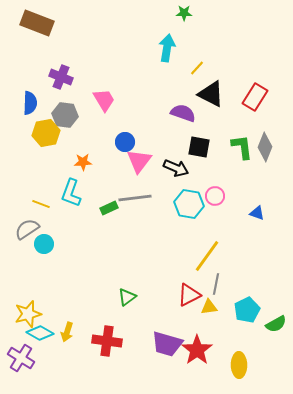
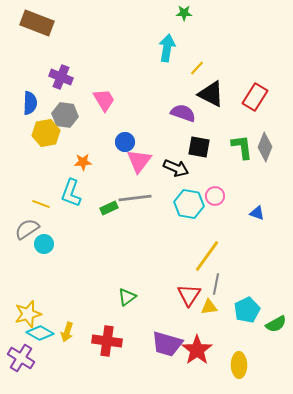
red triangle at (189, 295): rotated 30 degrees counterclockwise
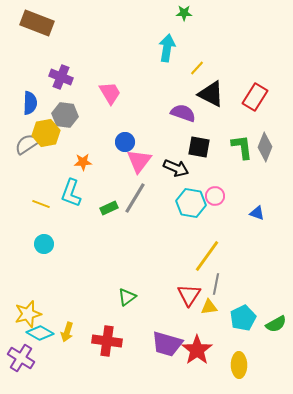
pink trapezoid at (104, 100): moved 6 px right, 7 px up
gray line at (135, 198): rotated 52 degrees counterclockwise
cyan hexagon at (189, 204): moved 2 px right, 1 px up
gray semicircle at (27, 229): moved 85 px up
cyan pentagon at (247, 310): moved 4 px left, 8 px down
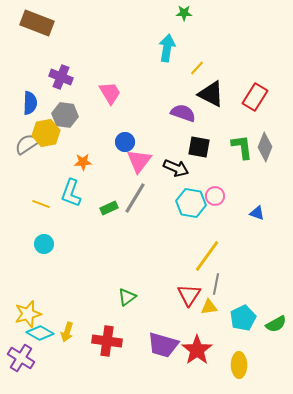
purple trapezoid at (167, 344): moved 4 px left, 1 px down
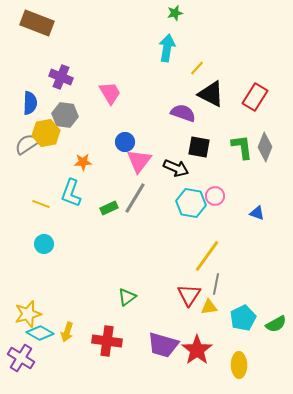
green star at (184, 13): moved 9 px left; rotated 14 degrees counterclockwise
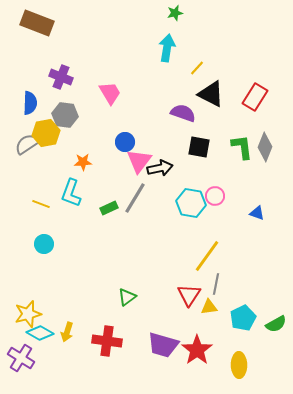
black arrow at (176, 168): moved 16 px left; rotated 35 degrees counterclockwise
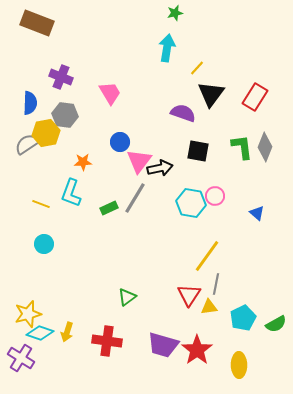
black triangle at (211, 94): rotated 40 degrees clockwise
blue circle at (125, 142): moved 5 px left
black square at (199, 147): moved 1 px left, 4 px down
blue triangle at (257, 213): rotated 21 degrees clockwise
cyan diamond at (40, 333): rotated 12 degrees counterclockwise
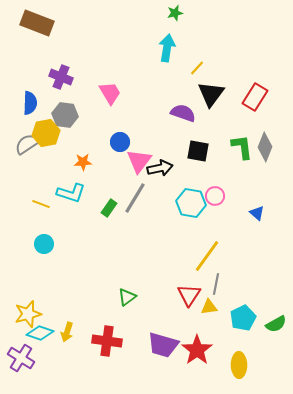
cyan L-shape at (71, 193): rotated 92 degrees counterclockwise
green rectangle at (109, 208): rotated 30 degrees counterclockwise
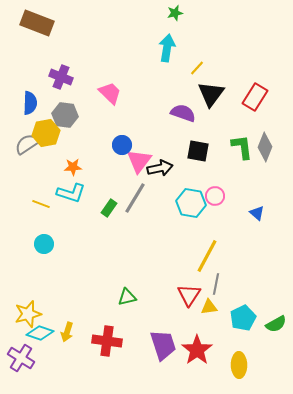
pink trapezoid at (110, 93): rotated 15 degrees counterclockwise
blue circle at (120, 142): moved 2 px right, 3 px down
orange star at (83, 162): moved 10 px left, 5 px down
yellow line at (207, 256): rotated 8 degrees counterclockwise
green triangle at (127, 297): rotated 24 degrees clockwise
purple trapezoid at (163, 345): rotated 124 degrees counterclockwise
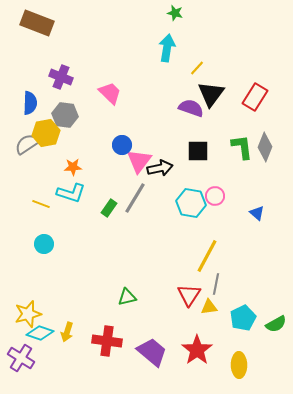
green star at (175, 13): rotated 28 degrees clockwise
purple semicircle at (183, 113): moved 8 px right, 5 px up
black square at (198, 151): rotated 10 degrees counterclockwise
purple trapezoid at (163, 345): moved 11 px left, 7 px down; rotated 32 degrees counterclockwise
